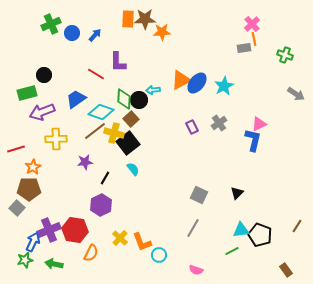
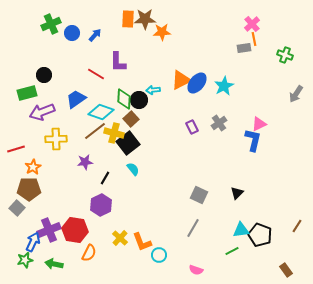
gray arrow at (296, 94): rotated 90 degrees clockwise
orange semicircle at (91, 253): moved 2 px left
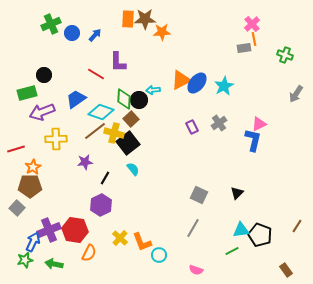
brown pentagon at (29, 189): moved 1 px right, 3 px up
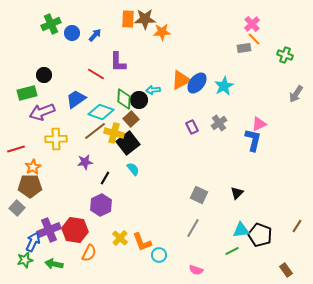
orange line at (254, 39): rotated 32 degrees counterclockwise
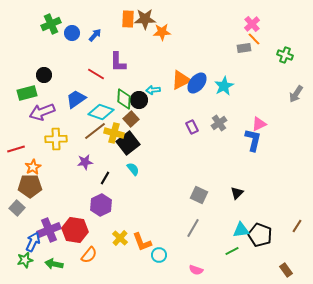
orange semicircle at (89, 253): moved 2 px down; rotated 12 degrees clockwise
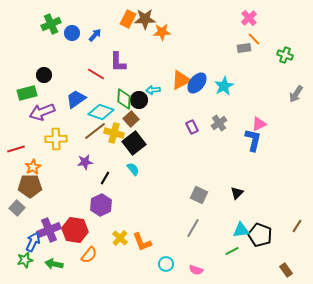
orange rectangle at (128, 19): rotated 24 degrees clockwise
pink cross at (252, 24): moved 3 px left, 6 px up
black square at (128, 143): moved 6 px right
cyan circle at (159, 255): moved 7 px right, 9 px down
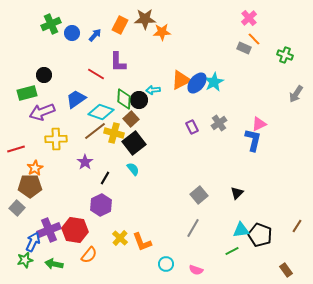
orange rectangle at (128, 19): moved 8 px left, 6 px down
gray rectangle at (244, 48): rotated 32 degrees clockwise
cyan star at (224, 86): moved 10 px left, 4 px up
purple star at (85, 162): rotated 28 degrees counterclockwise
orange star at (33, 167): moved 2 px right, 1 px down
gray square at (199, 195): rotated 24 degrees clockwise
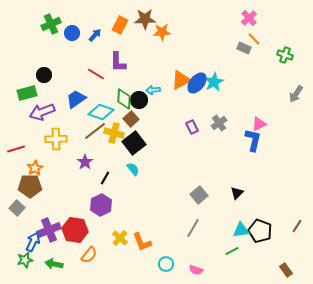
black pentagon at (260, 235): moved 4 px up
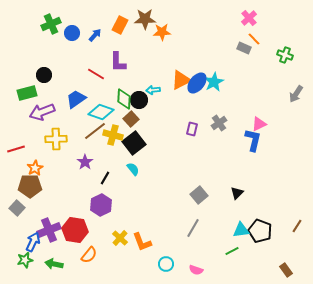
purple rectangle at (192, 127): moved 2 px down; rotated 40 degrees clockwise
yellow cross at (114, 133): moved 1 px left, 2 px down
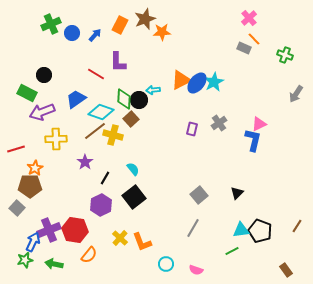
brown star at (145, 19): rotated 20 degrees counterclockwise
green rectangle at (27, 93): rotated 42 degrees clockwise
black square at (134, 143): moved 54 px down
